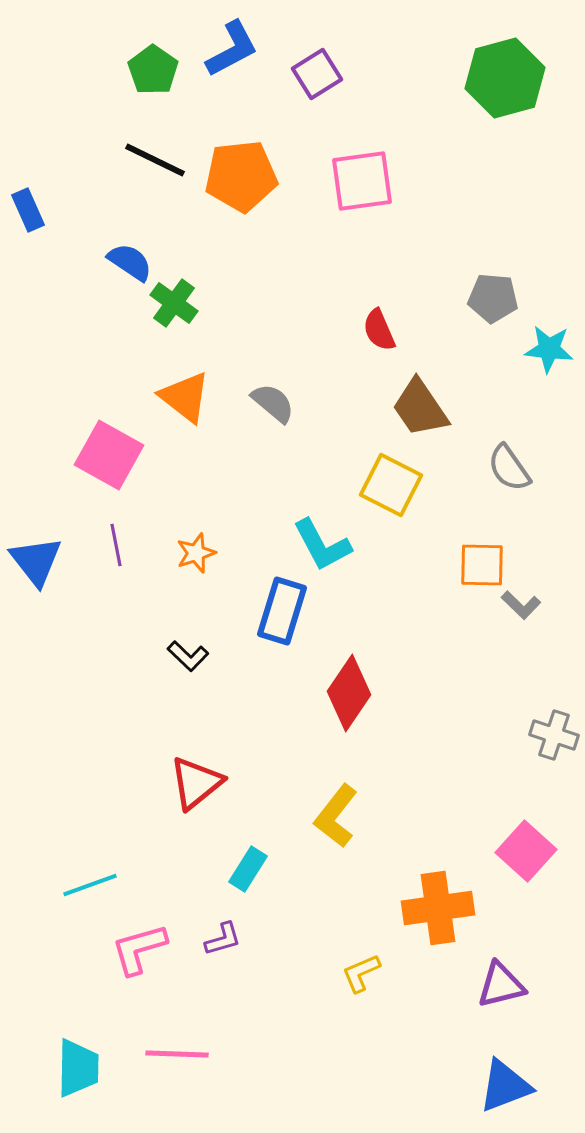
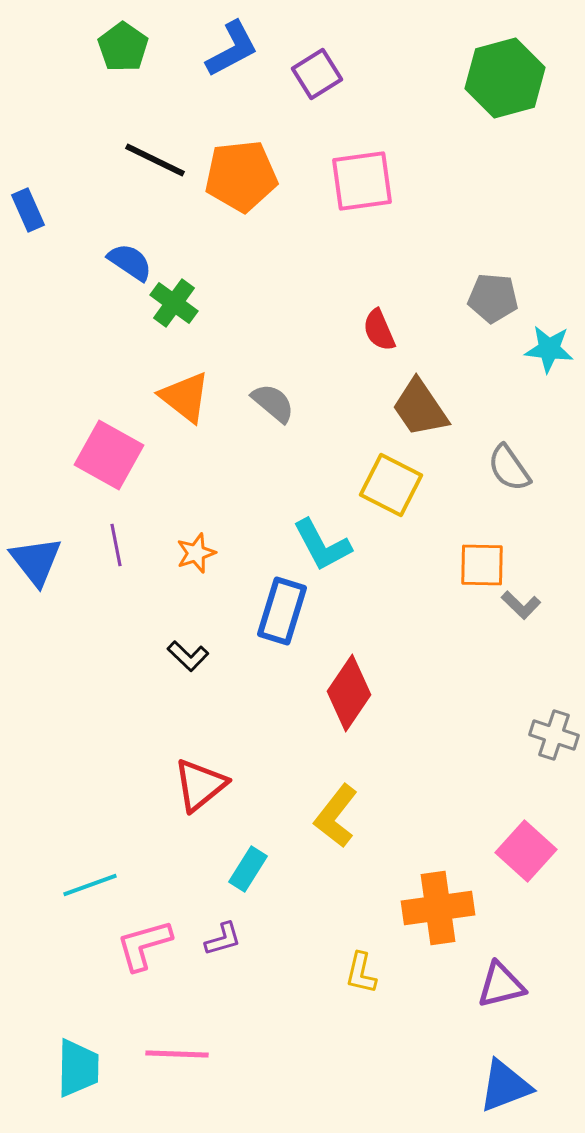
green pentagon at (153, 70): moved 30 px left, 23 px up
red triangle at (196, 783): moved 4 px right, 2 px down
pink L-shape at (139, 949): moved 5 px right, 4 px up
yellow L-shape at (361, 973): rotated 54 degrees counterclockwise
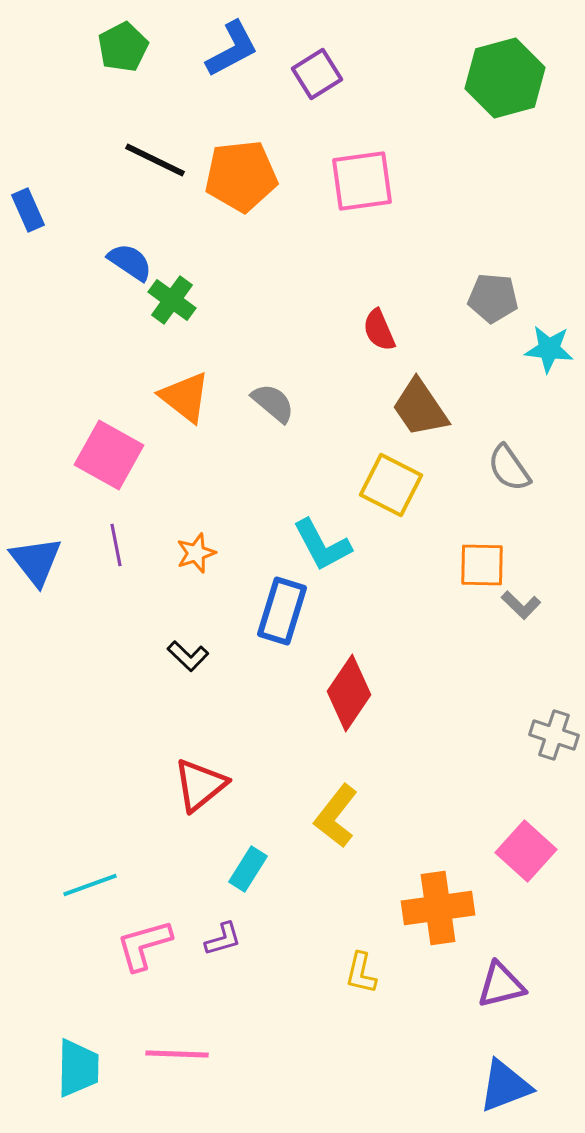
green pentagon at (123, 47): rotated 9 degrees clockwise
green cross at (174, 303): moved 2 px left, 3 px up
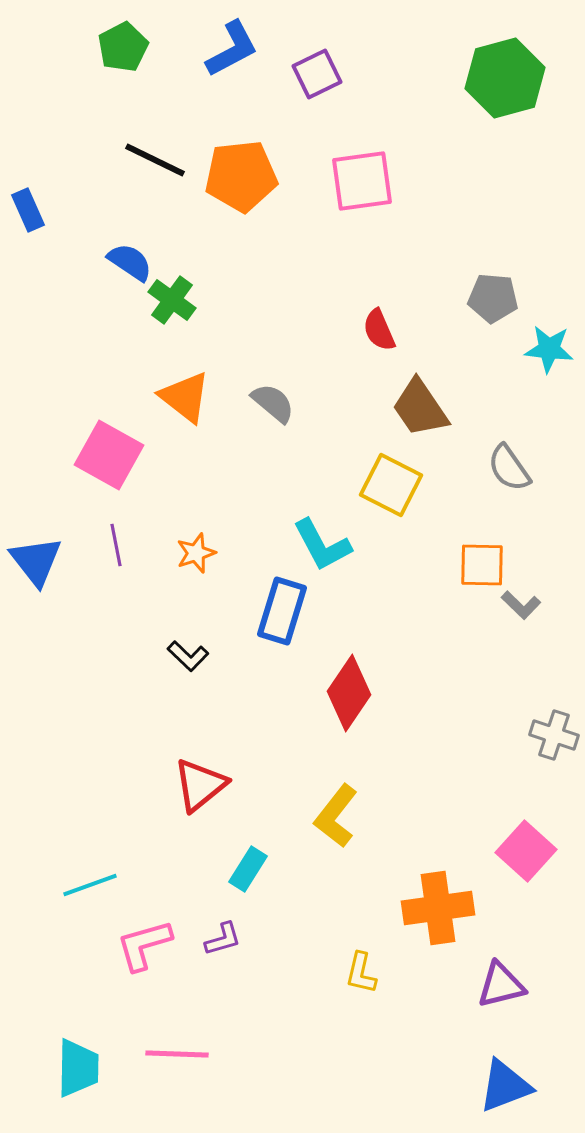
purple square at (317, 74): rotated 6 degrees clockwise
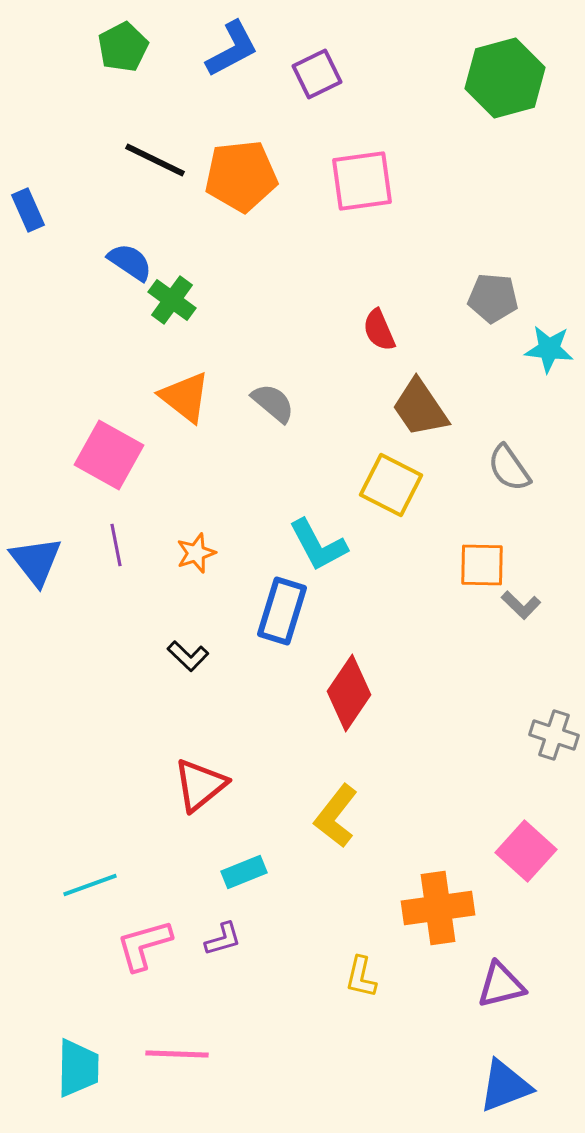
cyan L-shape at (322, 545): moved 4 px left
cyan rectangle at (248, 869): moved 4 px left, 3 px down; rotated 36 degrees clockwise
yellow L-shape at (361, 973): moved 4 px down
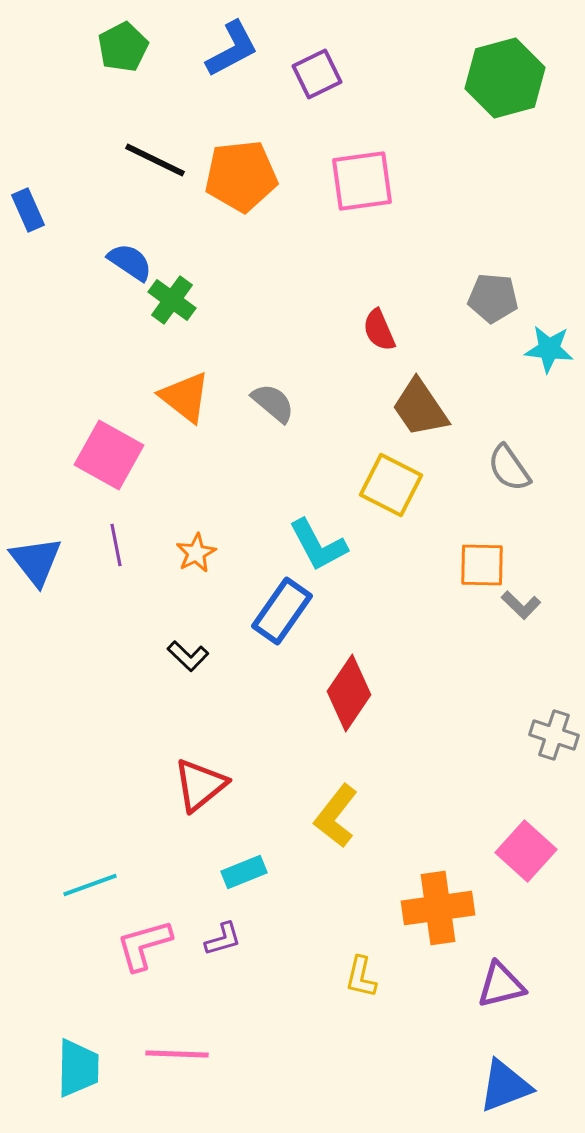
orange star at (196, 553): rotated 9 degrees counterclockwise
blue rectangle at (282, 611): rotated 18 degrees clockwise
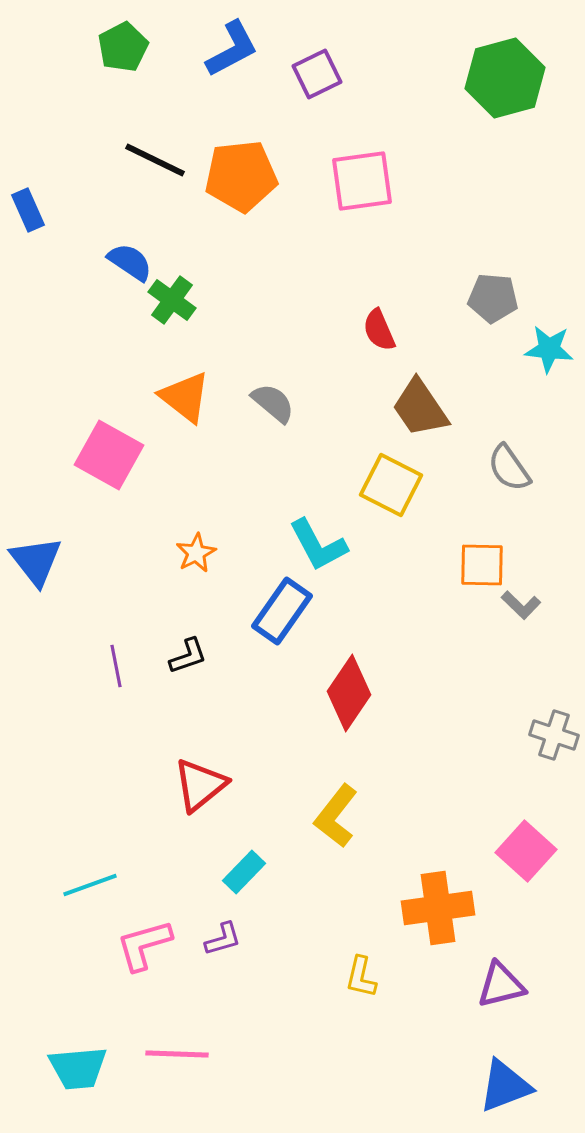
purple line at (116, 545): moved 121 px down
black L-shape at (188, 656): rotated 63 degrees counterclockwise
cyan rectangle at (244, 872): rotated 24 degrees counterclockwise
cyan trapezoid at (78, 1068): rotated 84 degrees clockwise
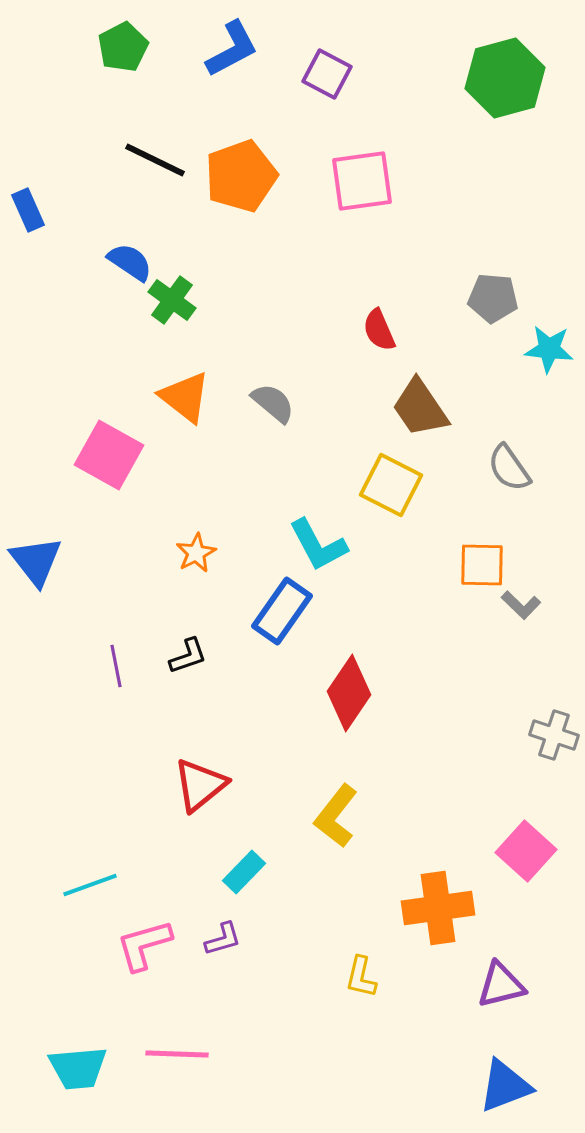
purple square at (317, 74): moved 10 px right; rotated 36 degrees counterclockwise
orange pentagon at (241, 176): rotated 14 degrees counterclockwise
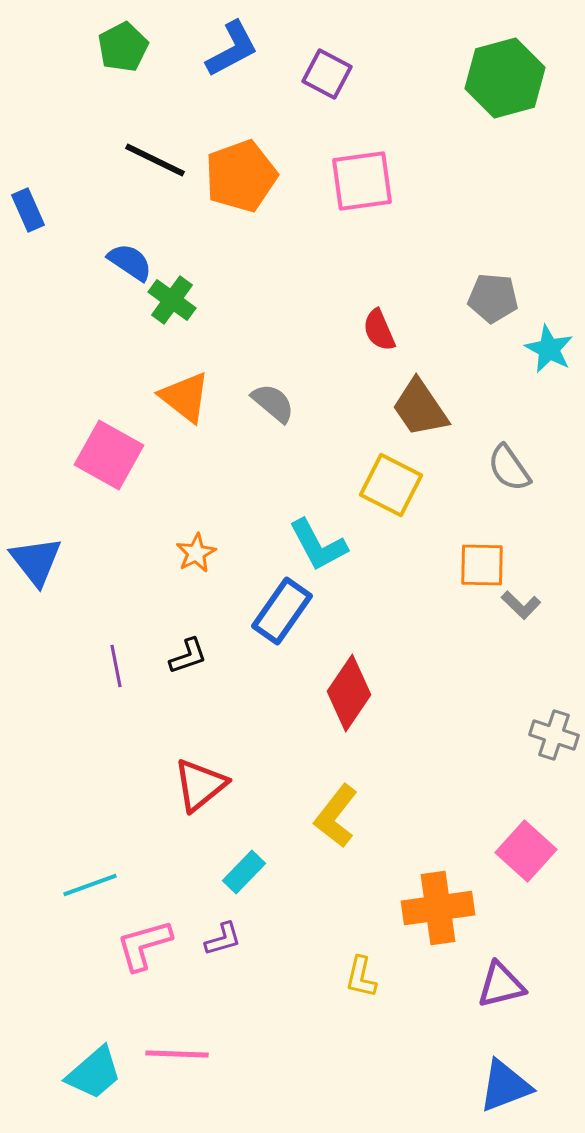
cyan star at (549, 349): rotated 21 degrees clockwise
cyan trapezoid at (78, 1068): moved 16 px right, 5 px down; rotated 36 degrees counterclockwise
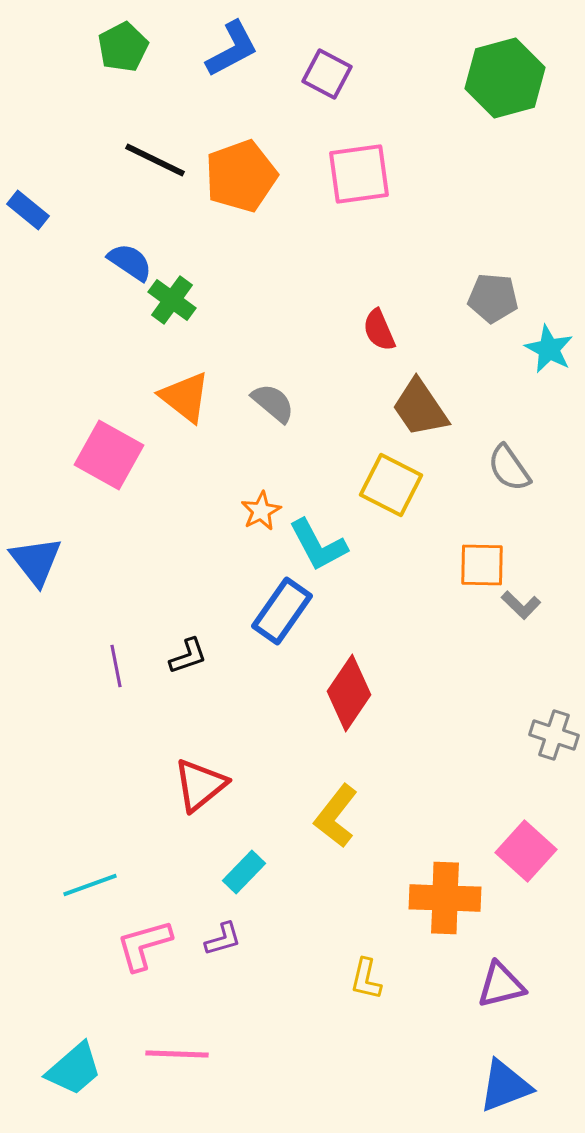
pink square at (362, 181): moved 3 px left, 7 px up
blue rectangle at (28, 210): rotated 27 degrees counterclockwise
orange star at (196, 553): moved 65 px right, 42 px up
orange cross at (438, 908): moved 7 px right, 10 px up; rotated 10 degrees clockwise
yellow L-shape at (361, 977): moved 5 px right, 2 px down
cyan trapezoid at (94, 1073): moved 20 px left, 4 px up
